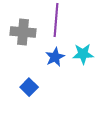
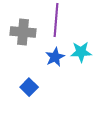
cyan star: moved 2 px left, 2 px up
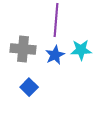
gray cross: moved 17 px down
cyan star: moved 2 px up
blue star: moved 2 px up
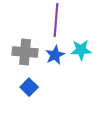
gray cross: moved 2 px right, 3 px down
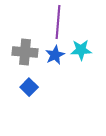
purple line: moved 2 px right, 2 px down
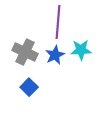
gray cross: rotated 20 degrees clockwise
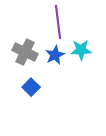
purple line: rotated 12 degrees counterclockwise
blue square: moved 2 px right
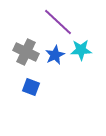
purple line: rotated 40 degrees counterclockwise
gray cross: moved 1 px right
blue square: rotated 24 degrees counterclockwise
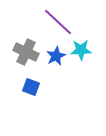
blue star: moved 1 px right, 1 px down
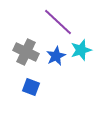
cyan star: rotated 15 degrees counterclockwise
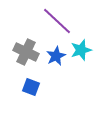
purple line: moved 1 px left, 1 px up
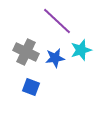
blue star: moved 1 px left, 2 px down; rotated 18 degrees clockwise
